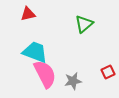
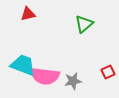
cyan trapezoid: moved 12 px left, 13 px down
pink semicircle: moved 2 px down; rotated 124 degrees clockwise
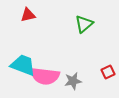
red triangle: moved 1 px down
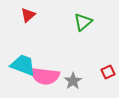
red triangle: rotated 28 degrees counterclockwise
green triangle: moved 1 px left, 2 px up
gray star: rotated 24 degrees counterclockwise
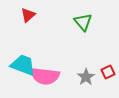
green triangle: rotated 30 degrees counterclockwise
gray star: moved 13 px right, 4 px up
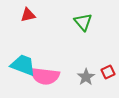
red triangle: rotated 28 degrees clockwise
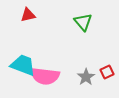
red square: moved 1 px left
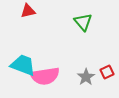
red triangle: moved 4 px up
pink semicircle: rotated 16 degrees counterclockwise
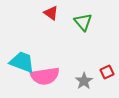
red triangle: moved 23 px right, 2 px down; rotated 49 degrees clockwise
cyan trapezoid: moved 1 px left, 3 px up
gray star: moved 2 px left, 4 px down
